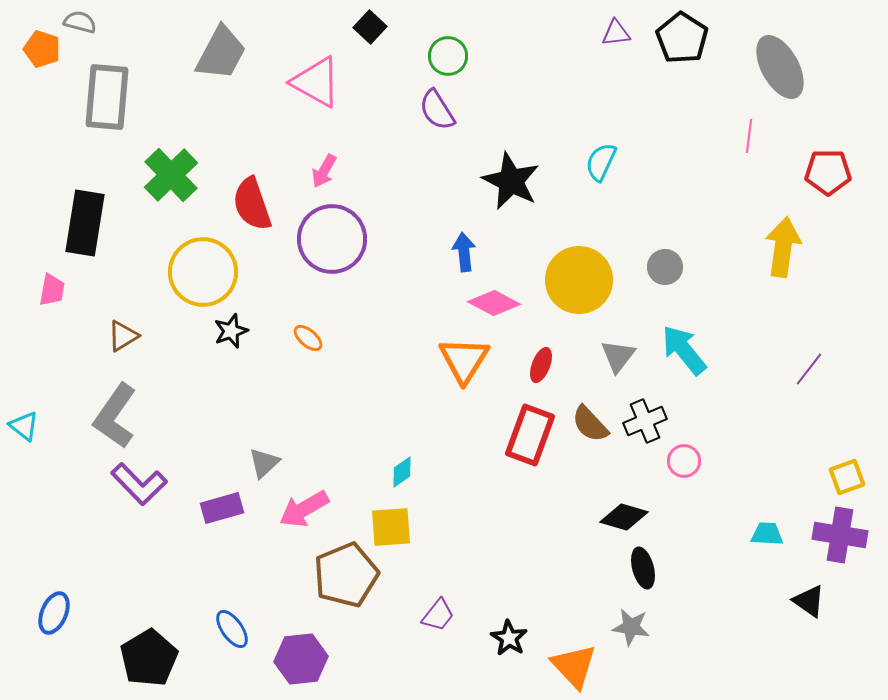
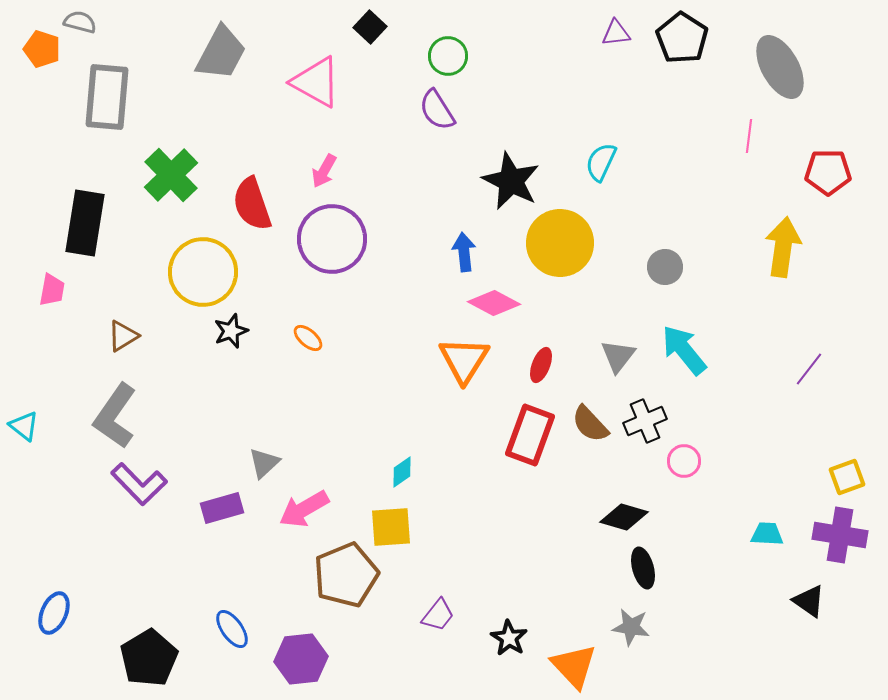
yellow circle at (579, 280): moved 19 px left, 37 px up
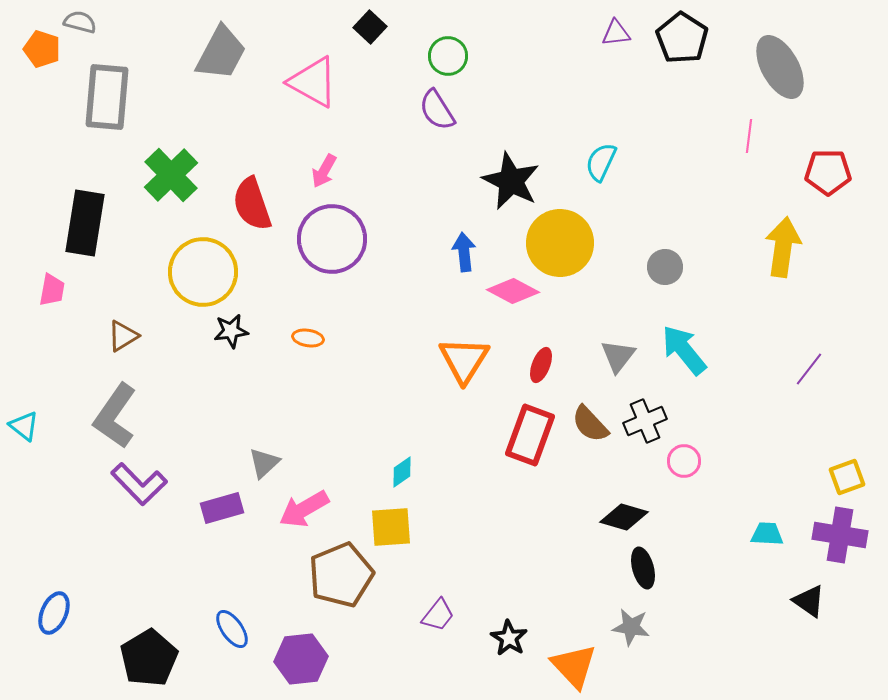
pink triangle at (316, 82): moved 3 px left
pink diamond at (494, 303): moved 19 px right, 12 px up
black star at (231, 331): rotated 12 degrees clockwise
orange ellipse at (308, 338): rotated 32 degrees counterclockwise
brown pentagon at (346, 575): moved 5 px left
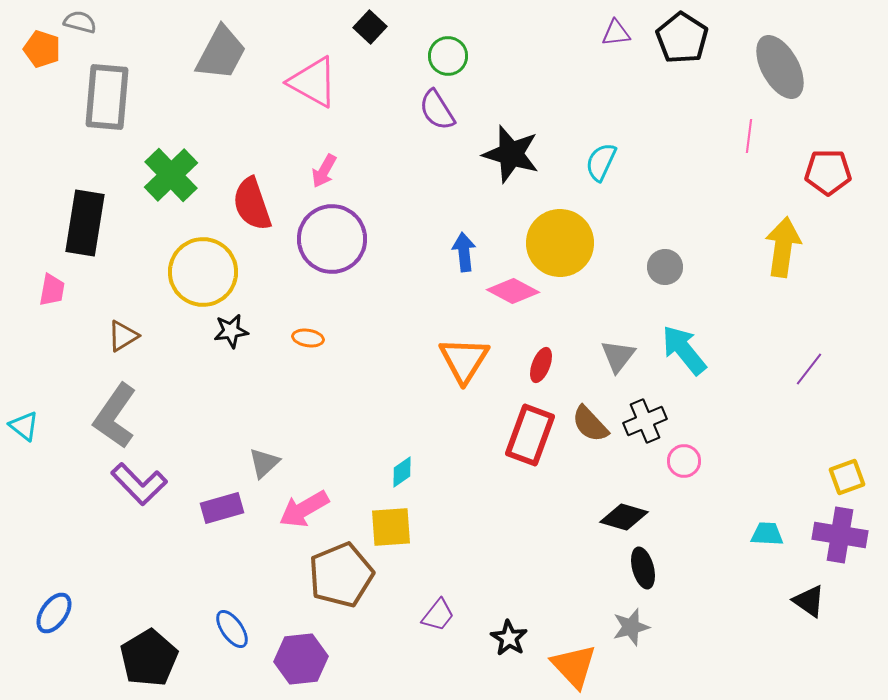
black star at (511, 181): moved 27 px up; rotated 10 degrees counterclockwise
blue ellipse at (54, 613): rotated 12 degrees clockwise
gray star at (631, 627): rotated 24 degrees counterclockwise
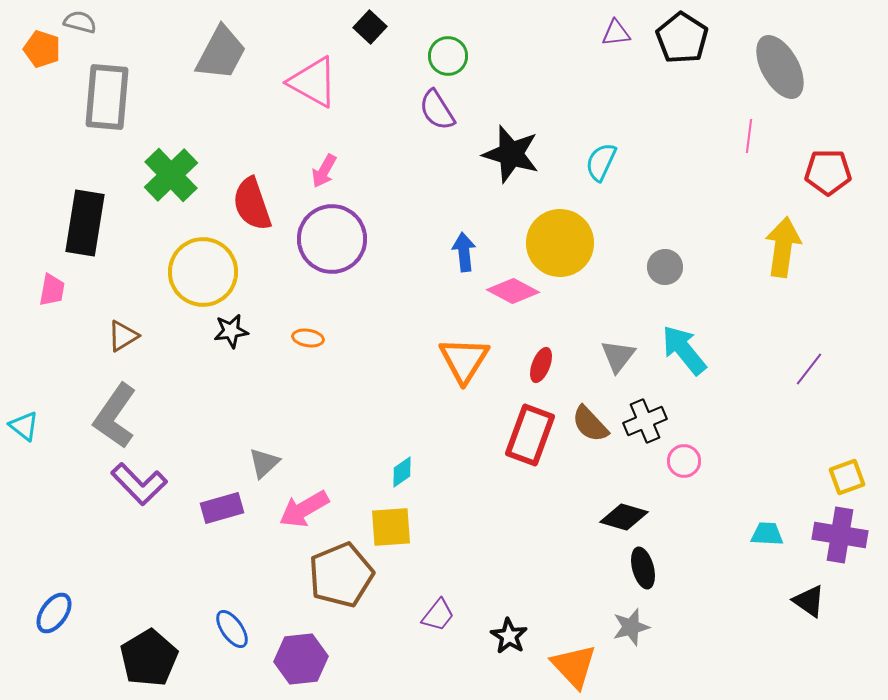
black star at (509, 638): moved 2 px up
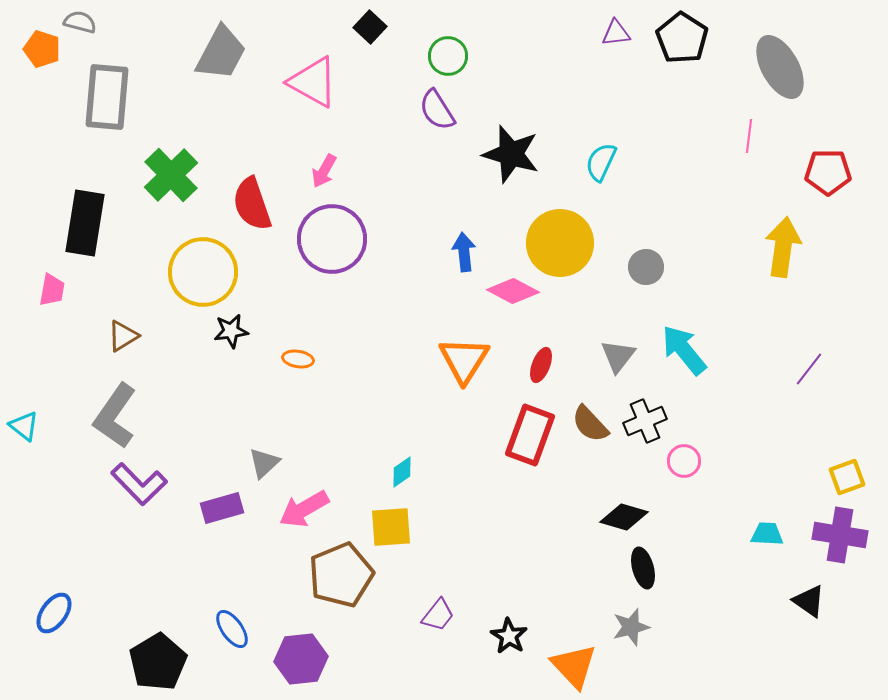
gray circle at (665, 267): moved 19 px left
orange ellipse at (308, 338): moved 10 px left, 21 px down
black pentagon at (149, 658): moved 9 px right, 4 px down
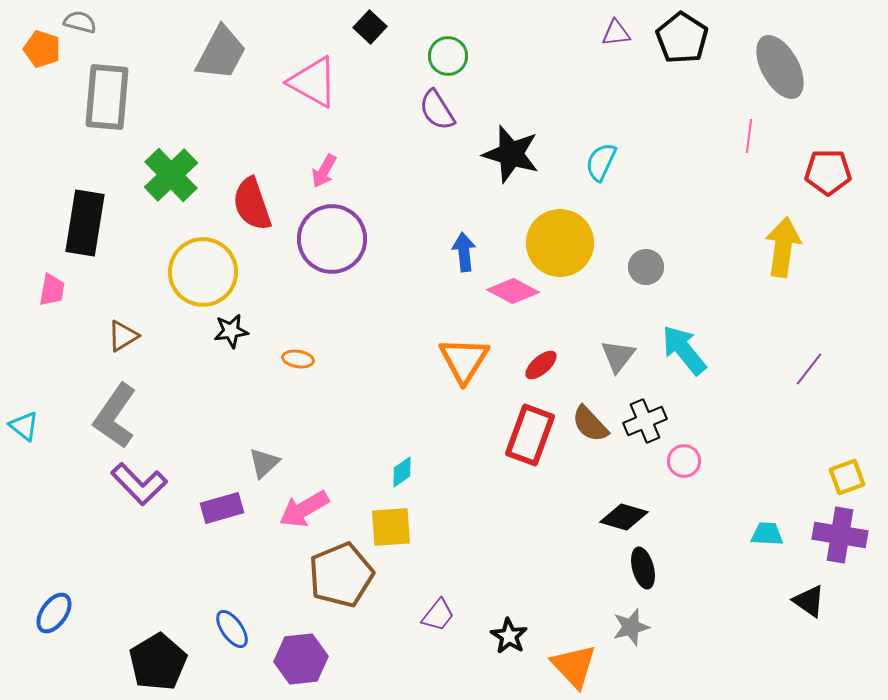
red ellipse at (541, 365): rotated 28 degrees clockwise
